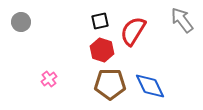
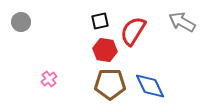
gray arrow: moved 2 px down; rotated 24 degrees counterclockwise
red hexagon: moved 3 px right; rotated 10 degrees counterclockwise
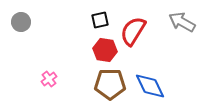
black square: moved 1 px up
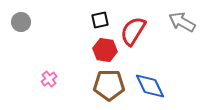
brown pentagon: moved 1 px left, 1 px down
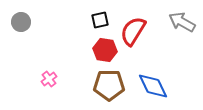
blue diamond: moved 3 px right
